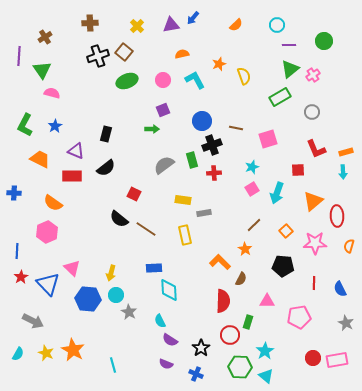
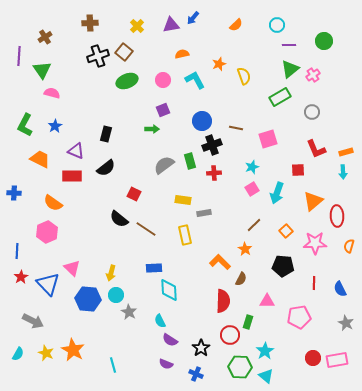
green rectangle at (192, 160): moved 2 px left, 1 px down
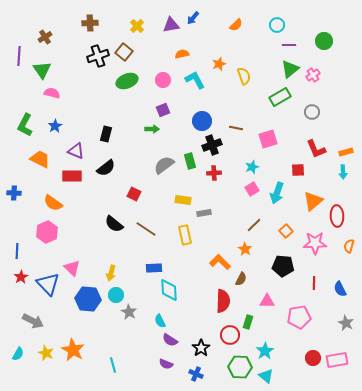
black semicircle at (119, 219): moved 5 px left, 5 px down
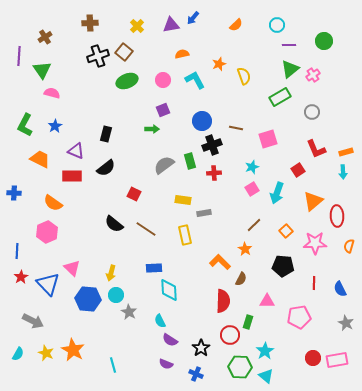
red square at (298, 170): rotated 32 degrees counterclockwise
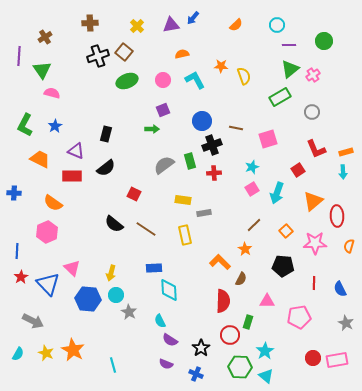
orange star at (219, 64): moved 2 px right, 2 px down; rotated 24 degrees clockwise
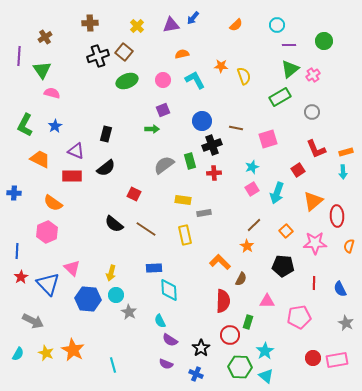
orange star at (245, 249): moved 2 px right, 3 px up
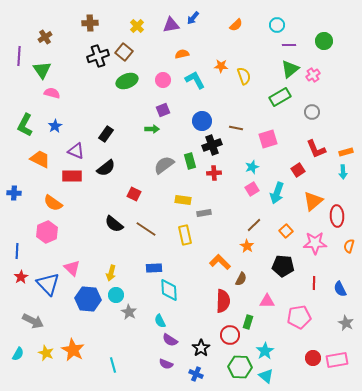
black rectangle at (106, 134): rotated 21 degrees clockwise
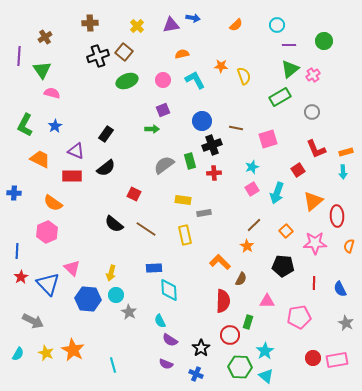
blue arrow at (193, 18): rotated 120 degrees counterclockwise
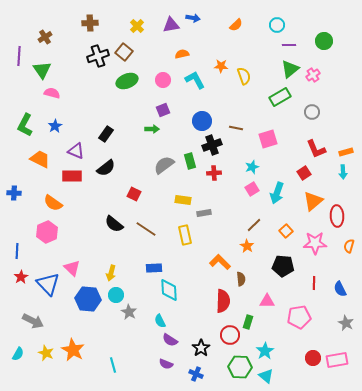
red square at (298, 170): moved 6 px right, 3 px down
brown semicircle at (241, 279): rotated 32 degrees counterclockwise
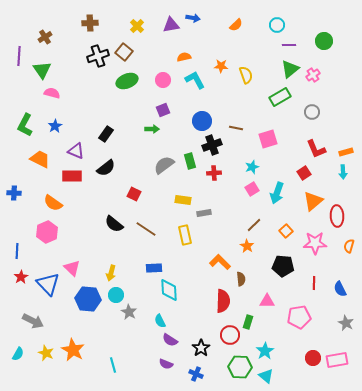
orange semicircle at (182, 54): moved 2 px right, 3 px down
yellow semicircle at (244, 76): moved 2 px right, 1 px up
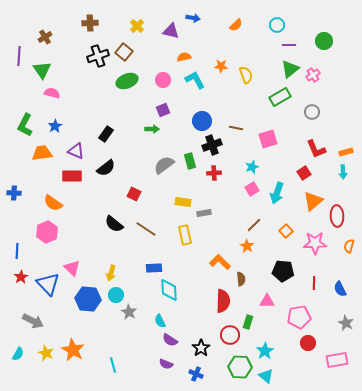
purple triangle at (171, 25): moved 6 px down; rotated 24 degrees clockwise
orange trapezoid at (40, 159): moved 2 px right, 6 px up; rotated 35 degrees counterclockwise
yellow rectangle at (183, 200): moved 2 px down
black pentagon at (283, 266): moved 5 px down
red circle at (313, 358): moved 5 px left, 15 px up
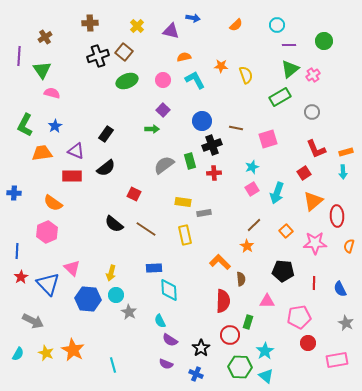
purple square at (163, 110): rotated 24 degrees counterclockwise
